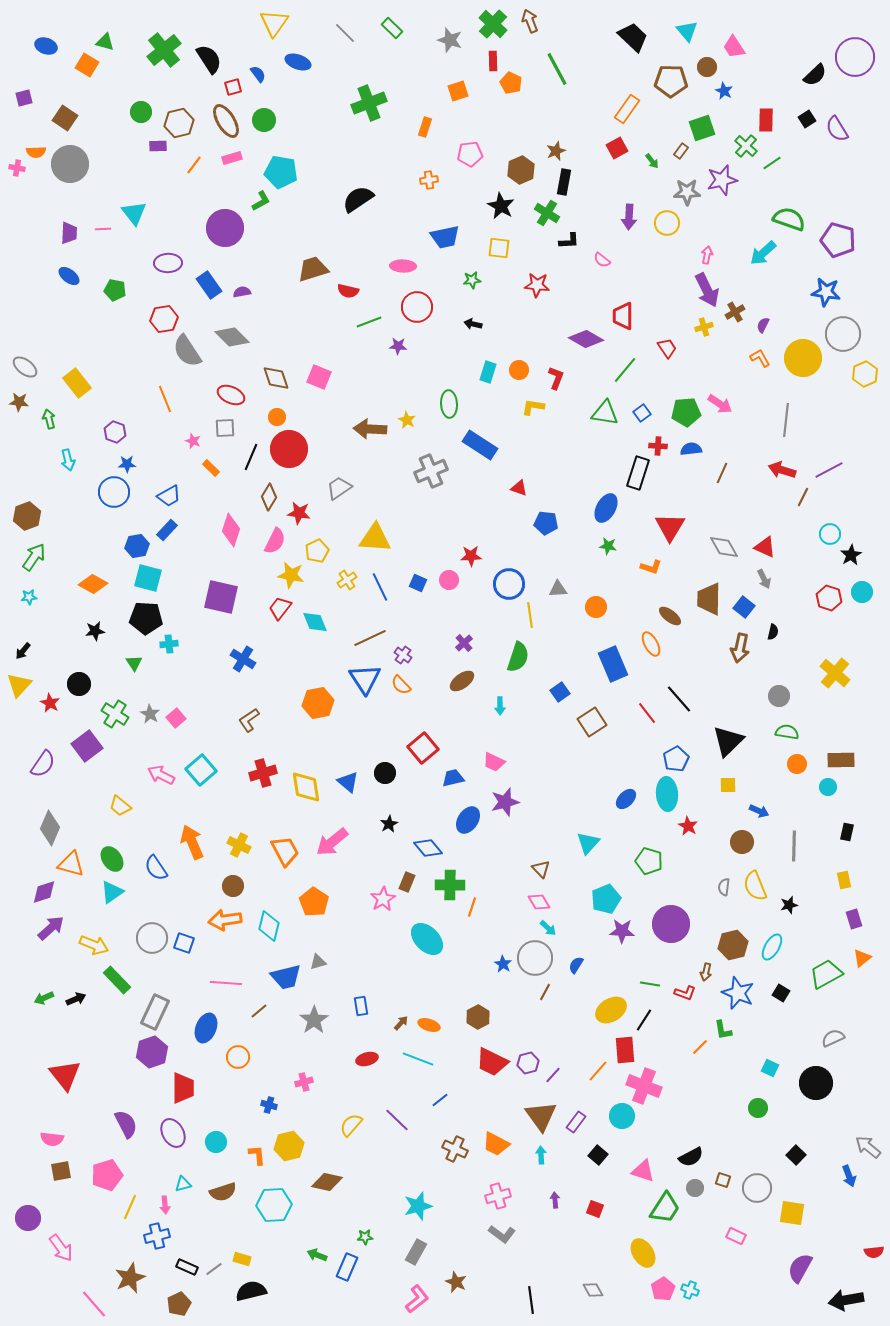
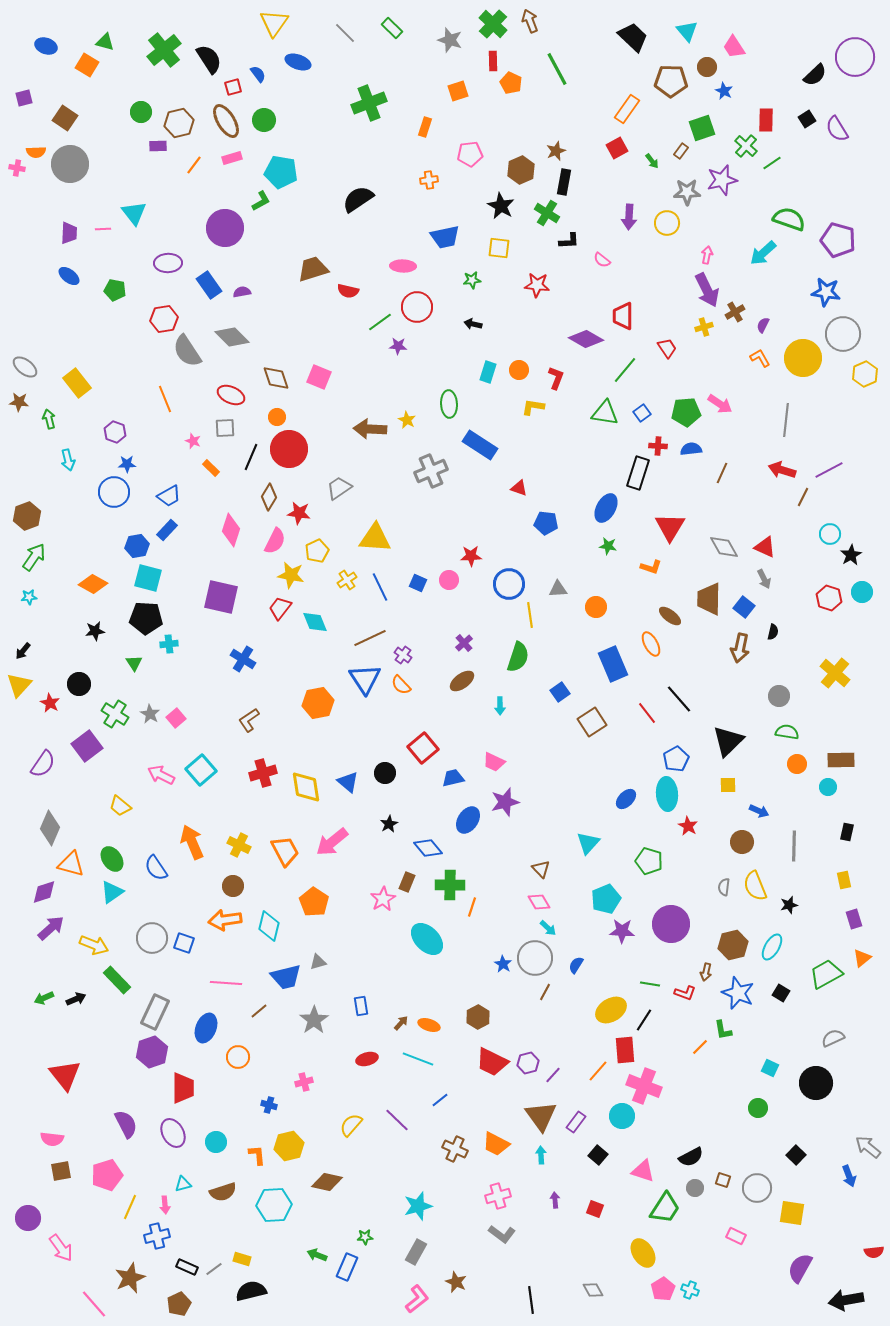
green line at (369, 322): moved 11 px right; rotated 15 degrees counterclockwise
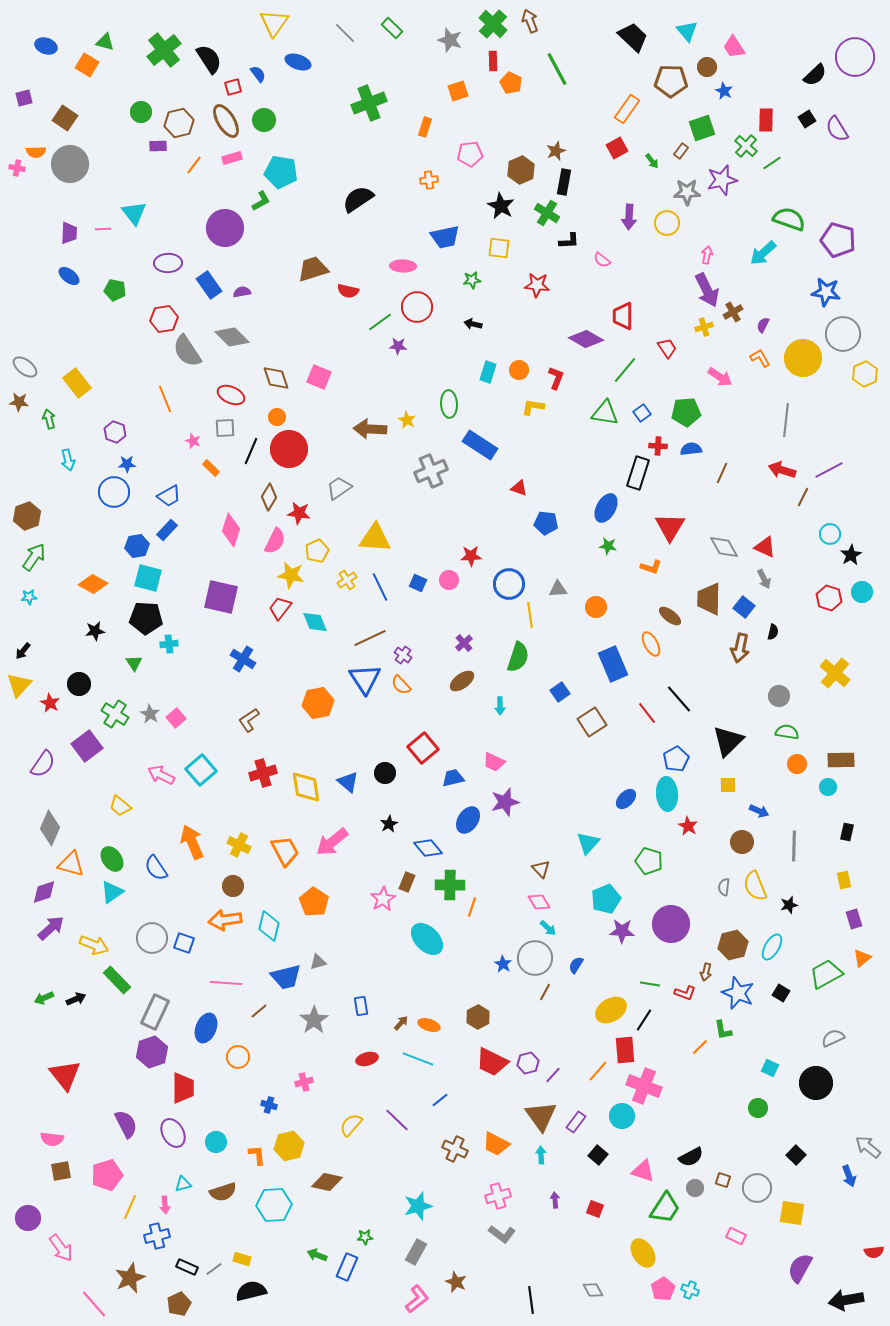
brown cross at (735, 312): moved 2 px left
pink arrow at (720, 404): moved 27 px up
black line at (251, 457): moved 6 px up
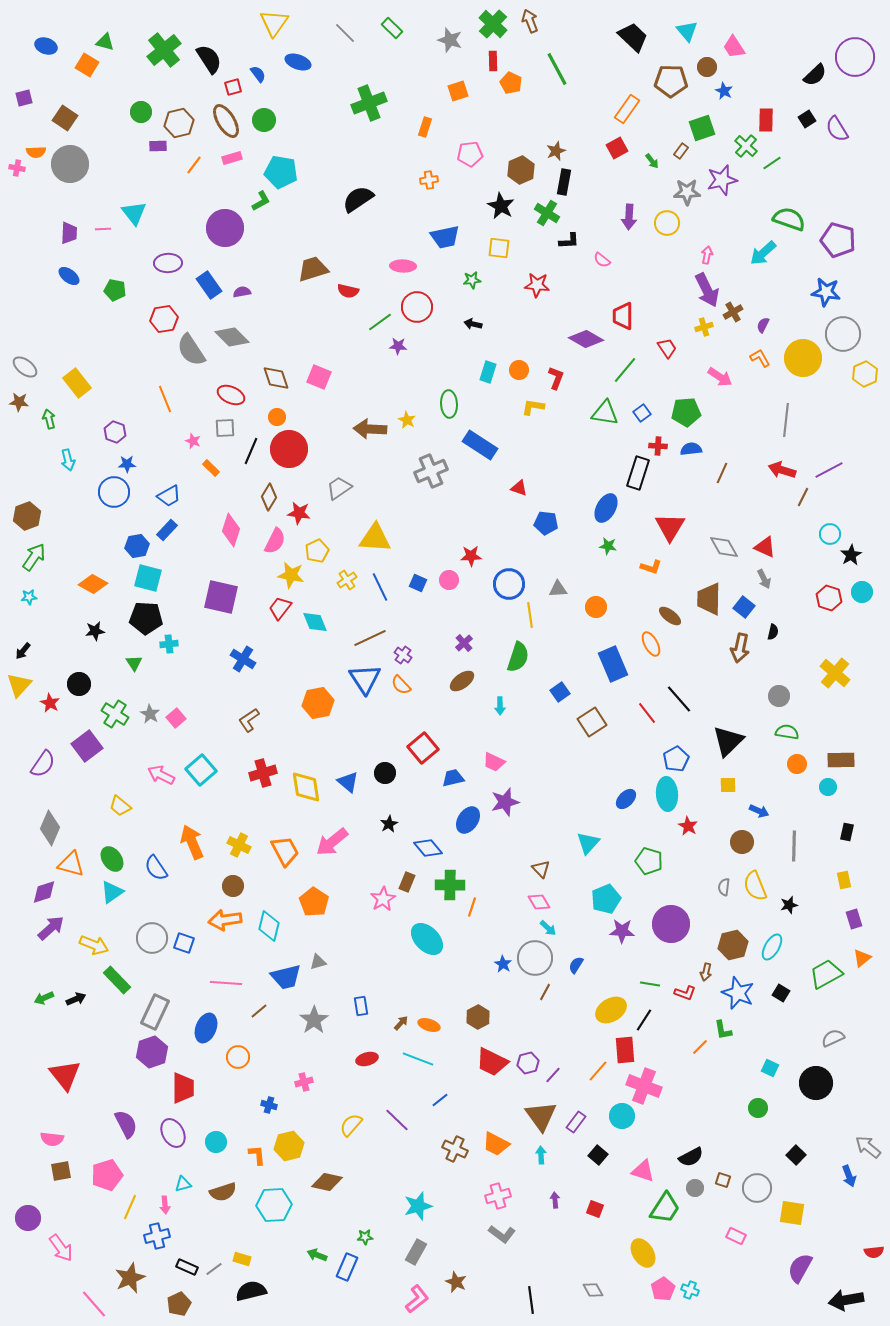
gray semicircle at (187, 351): moved 4 px right, 1 px up
